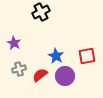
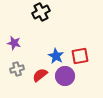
purple star: rotated 16 degrees counterclockwise
red square: moved 7 px left
gray cross: moved 2 px left
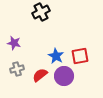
purple circle: moved 1 px left
